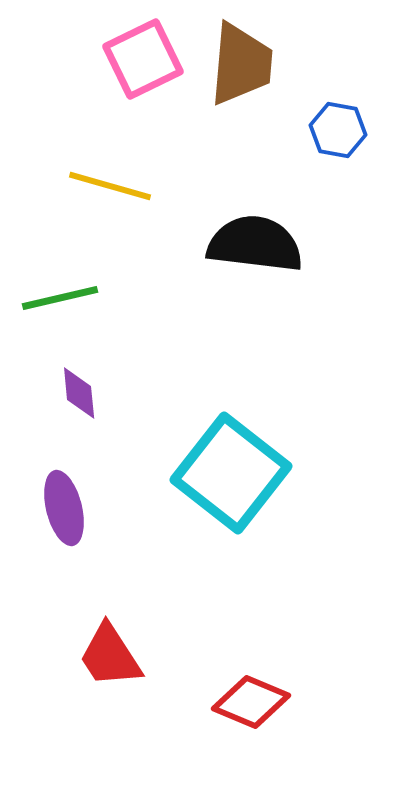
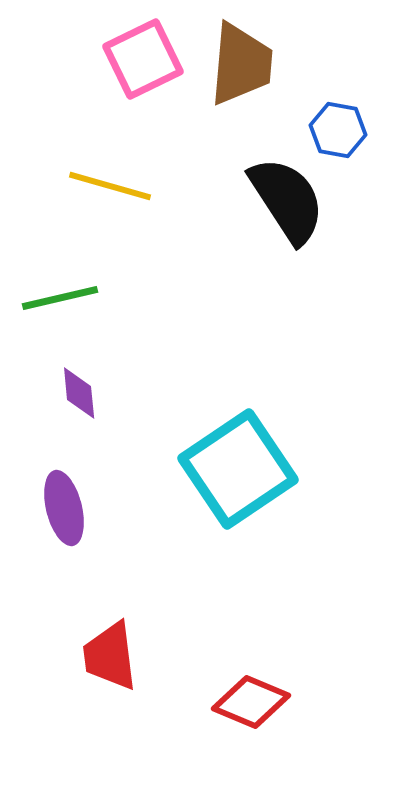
black semicircle: moved 32 px right, 44 px up; rotated 50 degrees clockwise
cyan square: moved 7 px right, 4 px up; rotated 18 degrees clockwise
red trapezoid: rotated 26 degrees clockwise
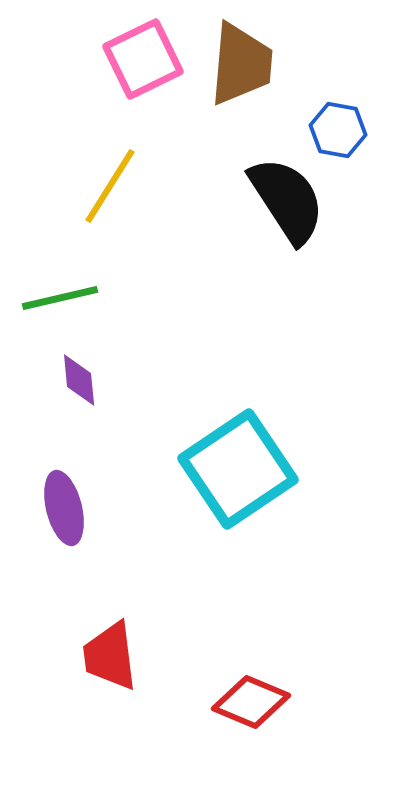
yellow line: rotated 74 degrees counterclockwise
purple diamond: moved 13 px up
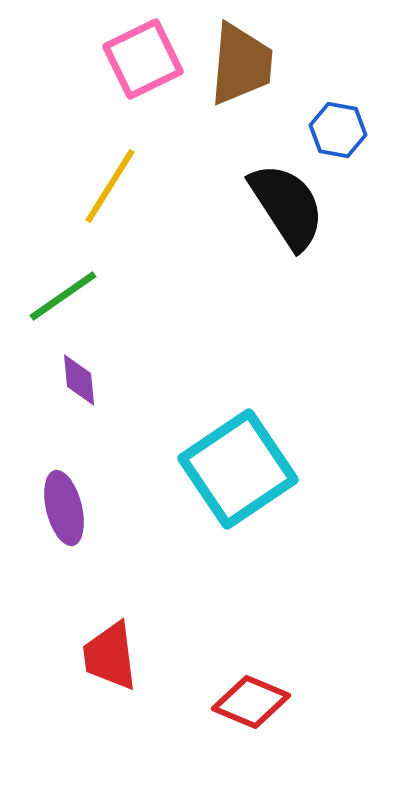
black semicircle: moved 6 px down
green line: moved 3 px right, 2 px up; rotated 22 degrees counterclockwise
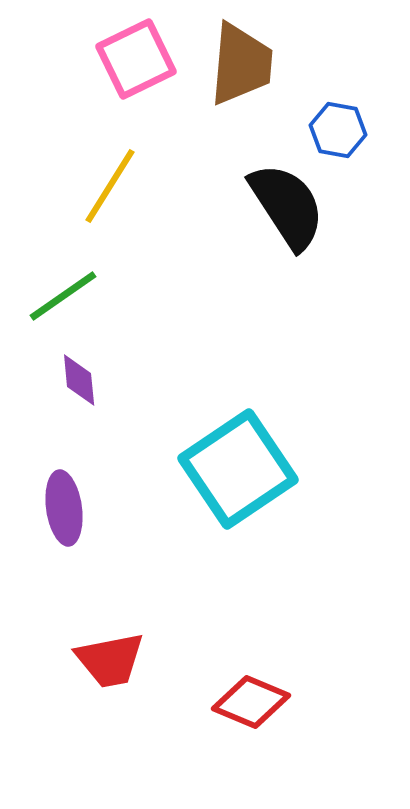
pink square: moved 7 px left
purple ellipse: rotated 6 degrees clockwise
red trapezoid: moved 4 px down; rotated 94 degrees counterclockwise
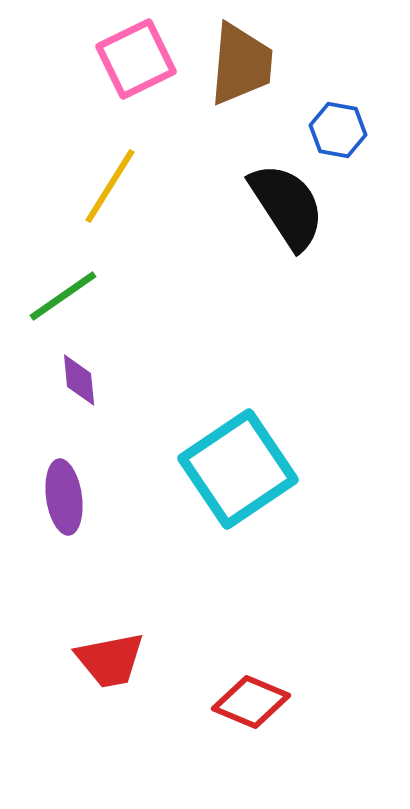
purple ellipse: moved 11 px up
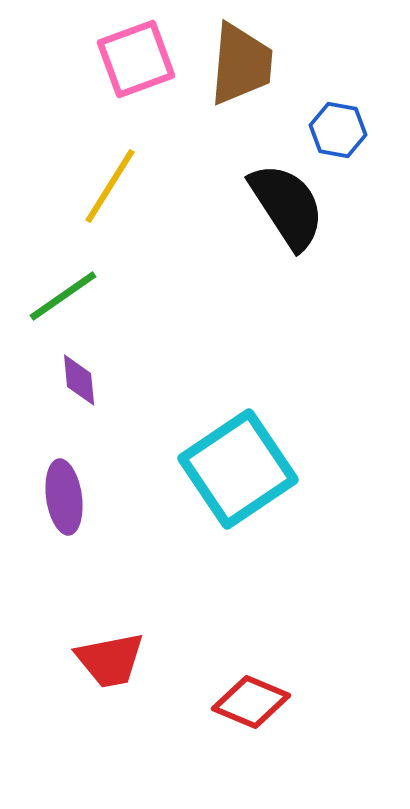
pink square: rotated 6 degrees clockwise
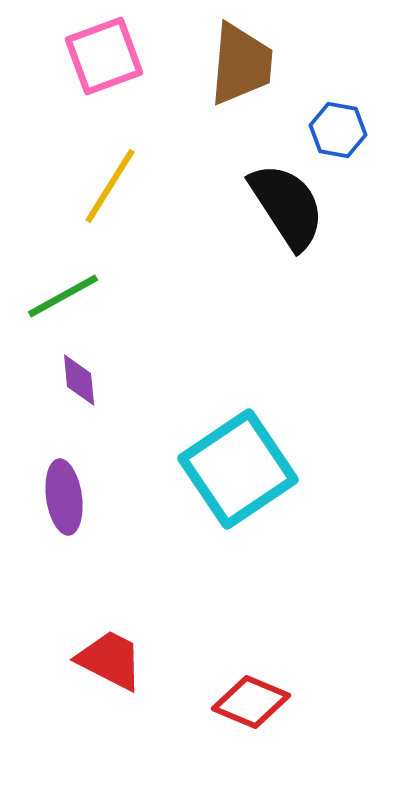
pink square: moved 32 px left, 3 px up
green line: rotated 6 degrees clockwise
red trapezoid: rotated 142 degrees counterclockwise
